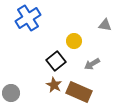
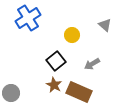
gray triangle: rotated 32 degrees clockwise
yellow circle: moved 2 px left, 6 px up
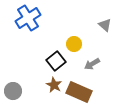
yellow circle: moved 2 px right, 9 px down
gray circle: moved 2 px right, 2 px up
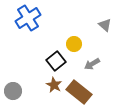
brown rectangle: rotated 15 degrees clockwise
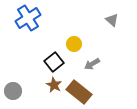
gray triangle: moved 7 px right, 5 px up
black square: moved 2 px left, 1 px down
